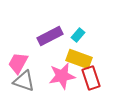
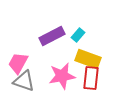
purple rectangle: moved 2 px right
yellow rectangle: moved 9 px right
red rectangle: rotated 25 degrees clockwise
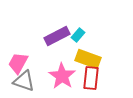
purple rectangle: moved 5 px right
pink star: rotated 28 degrees counterclockwise
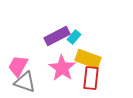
cyan rectangle: moved 4 px left, 2 px down
pink trapezoid: moved 3 px down
pink star: moved 8 px up
gray triangle: moved 1 px right, 1 px down
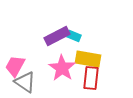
cyan rectangle: moved 1 px up; rotated 72 degrees clockwise
yellow rectangle: rotated 10 degrees counterclockwise
pink trapezoid: moved 3 px left
gray triangle: rotated 15 degrees clockwise
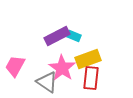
yellow rectangle: rotated 30 degrees counterclockwise
gray triangle: moved 22 px right
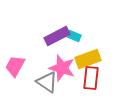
pink star: rotated 16 degrees counterclockwise
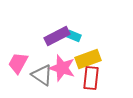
pink trapezoid: moved 3 px right, 3 px up
gray triangle: moved 5 px left, 7 px up
